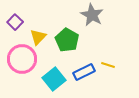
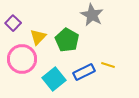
purple square: moved 2 px left, 1 px down
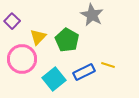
purple square: moved 1 px left, 2 px up
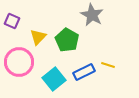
purple square: rotated 21 degrees counterclockwise
pink circle: moved 3 px left, 3 px down
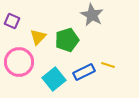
green pentagon: rotated 25 degrees clockwise
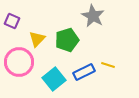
gray star: moved 1 px right, 1 px down
yellow triangle: moved 1 px left, 2 px down
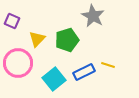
pink circle: moved 1 px left, 1 px down
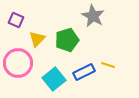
purple square: moved 4 px right, 1 px up
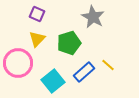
gray star: moved 1 px down
purple square: moved 21 px right, 6 px up
green pentagon: moved 2 px right, 3 px down
yellow line: rotated 24 degrees clockwise
blue rectangle: rotated 15 degrees counterclockwise
cyan square: moved 1 px left, 2 px down
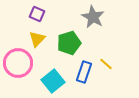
yellow line: moved 2 px left, 1 px up
blue rectangle: rotated 30 degrees counterclockwise
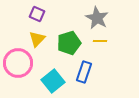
gray star: moved 4 px right, 1 px down
yellow line: moved 6 px left, 23 px up; rotated 40 degrees counterclockwise
